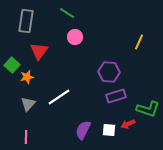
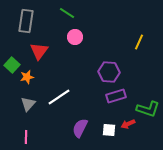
purple semicircle: moved 3 px left, 2 px up
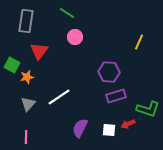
green square: rotated 14 degrees counterclockwise
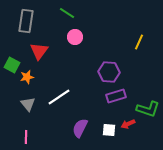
gray triangle: rotated 21 degrees counterclockwise
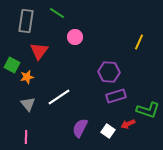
green line: moved 10 px left
green L-shape: moved 1 px down
white square: moved 1 px left, 1 px down; rotated 32 degrees clockwise
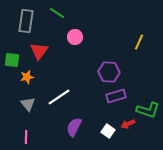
green square: moved 5 px up; rotated 21 degrees counterclockwise
purple semicircle: moved 6 px left, 1 px up
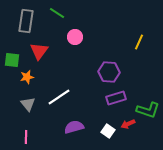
purple rectangle: moved 2 px down
purple semicircle: rotated 48 degrees clockwise
